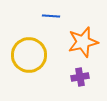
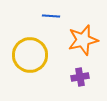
orange star: moved 2 px up
yellow circle: moved 1 px right
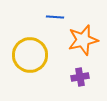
blue line: moved 4 px right, 1 px down
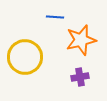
orange star: moved 2 px left
yellow circle: moved 5 px left, 2 px down
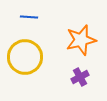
blue line: moved 26 px left
purple cross: rotated 18 degrees counterclockwise
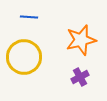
yellow circle: moved 1 px left
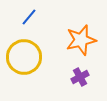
blue line: rotated 54 degrees counterclockwise
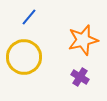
orange star: moved 2 px right
purple cross: rotated 30 degrees counterclockwise
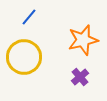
purple cross: rotated 18 degrees clockwise
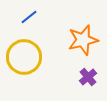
blue line: rotated 12 degrees clockwise
purple cross: moved 8 px right
